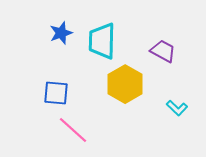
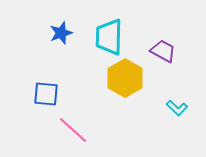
cyan trapezoid: moved 7 px right, 4 px up
yellow hexagon: moved 6 px up
blue square: moved 10 px left, 1 px down
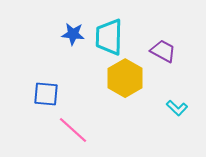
blue star: moved 12 px right, 1 px down; rotated 25 degrees clockwise
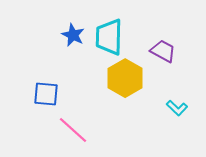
blue star: moved 1 px down; rotated 20 degrees clockwise
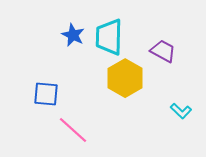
cyan L-shape: moved 4 px right, 3 px down
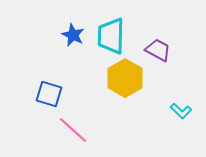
cyan trapezoid: moved 2 px right, 1 px up
purple trapezoid: moved 5 px left, 1 px up
blue square: moved 3 px right; rotated 12 degrees clockwise
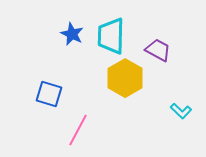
blue star: moved 1 px left, 1 px up
pink line: moved 5 px right; rotated 76 degrees clockwise
